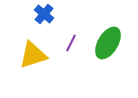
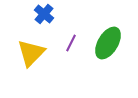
yellow triangle: moved 2 px left, 2 px up; rotated 28 degrees counterclockwise
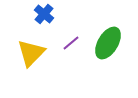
purple line: rotated 24 degrees clockwise
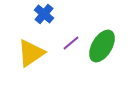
green ellipse: moved 6 px left, 3 px down
yellow triangle: rotated 12 degrees clockwise
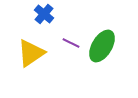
purple line: rotated 66 degrees clockwise
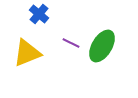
blue cross: moved 5 px left
yellow triangle: moved 4 px left; rotated 12 degrees clockwise
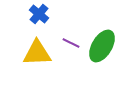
yellow triangle: moved 10 px right; rotated 20 degrees clockwise
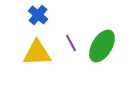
blue cross: moved 1 px left, 1 px down
purple line: rotated 36 degrees clockwise
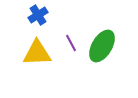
blue cross: rotated 18 degrees clockwise
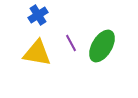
yellow triangle: rotated 12 degrees clockwise
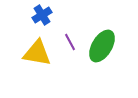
blue cross: moved 4 px right
purple line: moved 1 px left, 1 px up
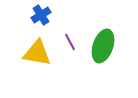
blue cross: moved 1 px left
green ellipse: moved 1 px right; rotated 12 degrees counterclockwise
